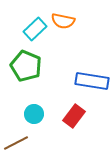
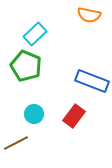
orange semicircle: moved 26 px right, 6 px up
cyan rectangle: moved 5 px down
blue rectangle: rotated 12 degrees clockwise
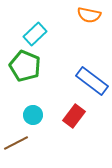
green pentagon: moved 1 px left
blue rectangle: rotated 16 degrees clockwise
cyan circle: moved 1 px left, 1 px down
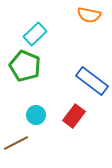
cyan circle: moved 3 px right
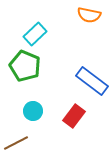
cyan circle: moved 3 px left, 4 px up
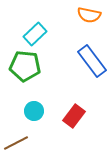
green pentagon: rotated 16 degrees counterclockwise
blue rectangle: moved 20 px up; rotated 16 degrees clockwise
cyan circle: moved 1 px right
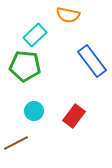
orange semicircle: moved 21 px left
cyan rectangle: moved 1 px down
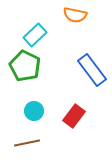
orange semicircle: moved 7 px right
blue rectangle: moved 9 px down
green pentagon: rotated 20 degrees clockwise
brown line: moved 11 px right; rotated 15 degrees clockwise
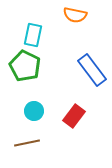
cyan rectangle: moved 2 px left; rotated 35 degrees counterclockwise
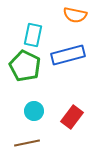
blue rectangle: moved 24 px left, 15 px up; rotated 68 degrees counterclockwise
red rectangle: moved 2 px left, 1 px down
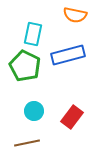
cyan rectangle: moved 1 px up
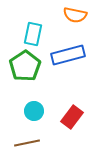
green pentagon: rotated 12 degrees clockwise
